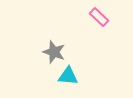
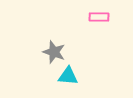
pink rectangle: rotated 42 degrees counterclockwise
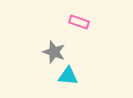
pink rectangle: moved 20 px left, 5 px down; rotated 18 degrees clockwise
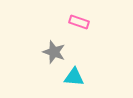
cyan triangle: moved 6 px right, 1 px down
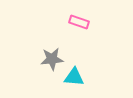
gray star: moved 2 px left, 7 px down; rotated 25 degrees counterclockwise
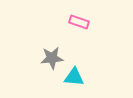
gray star: moved 1 px up
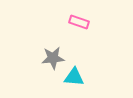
gray star: moved 1 px right
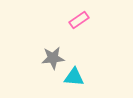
pink rectangle: moved 2 px up; rotated 54 degrees counterclockwise
